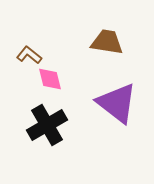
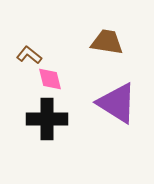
purple triangle: rotated 6 degrees counterclockwise
black cross: moved 6 px up; rotated 30 degrees clockwise
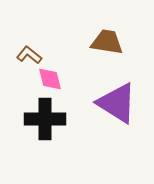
black cross: moved 2 px left
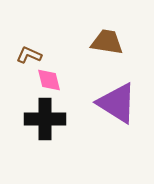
brown L-shape: rotated 15 degrees counterclockwise
pink diamond: moved 1 px left, 1 px down
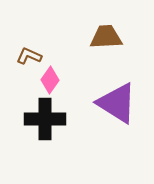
brown trapezoid: moved 1 px left, 5 px up; rotated 12 degrees counterclockwise
brown L-shape: moved 1 px down
pink diamond: moved 1 px right; rotated 48 degrees clockwise
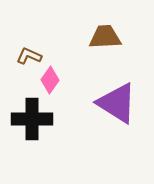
brown trapezoid: moved 1 px left
black cross: moved 13 px left
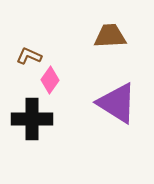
brown trapezoid: moved 5 px right, 1 px up
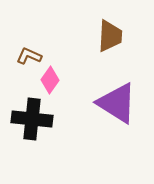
brown trapezoid: rotated 96 degrees clockwise
black cross: rotated 6 degrees clockwise
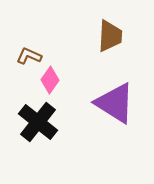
purple triangle: moved 2 px left
black cross: moved 6 px right, 3 px down; rotated 33 degrees clockwise
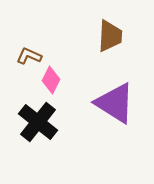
pink diamond: moved 1 px right; rotated 8 degrees counterclockwise
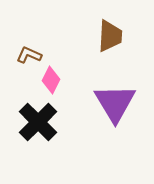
brown L-shape: moved 1 px up
purple triangle: rotated 27 degrees clockwise
black cross: rotated 6 degrees clockwise
